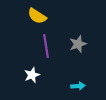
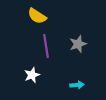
cyan arrow: moved 1 px left, 1 px up
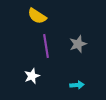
white star: moved 1 px down
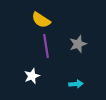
yellow semicircle: moved 4 px right, 4 px down
cyan arrow: moved 1 px left, 1 px up
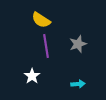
white star: rotated 14 degrees counterclockwise
cyan arrow: moved 2 px right
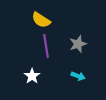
cyan arrow: moved 8 px up; rotated 24 degrees clockwise
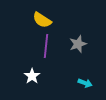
yellow semicircle: moved 1 px right
purple line: rotated 15 degrees clockwise
cyan arrow: moved 7 px right, 7 px down
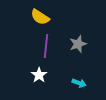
yellow semicircle: moved 2 px left, 3 px up
white star: moved 7 px right, 1 px up
cyan arrow: moved 6 px left
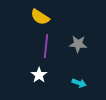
gray star: rotated 24 degrees clockwise
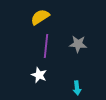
yellow semicircle: rotated 114 degrees clockwise
white star: rotated 14 degrees counterclockwise
cyan arrow: moved 2 px left, 5 px down; rotated 64 degrees clockwise
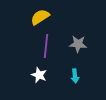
cyan arrow: moved 2 px left, 12 px up
